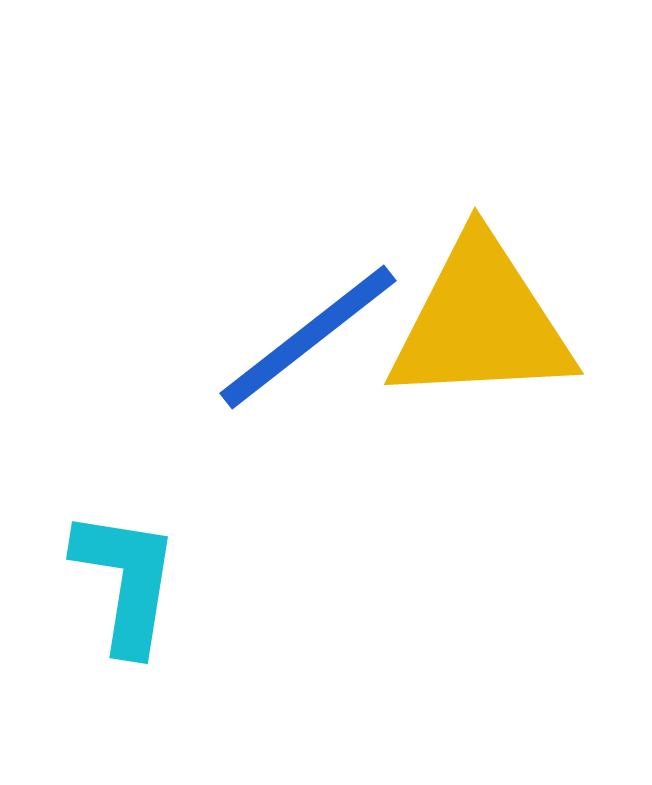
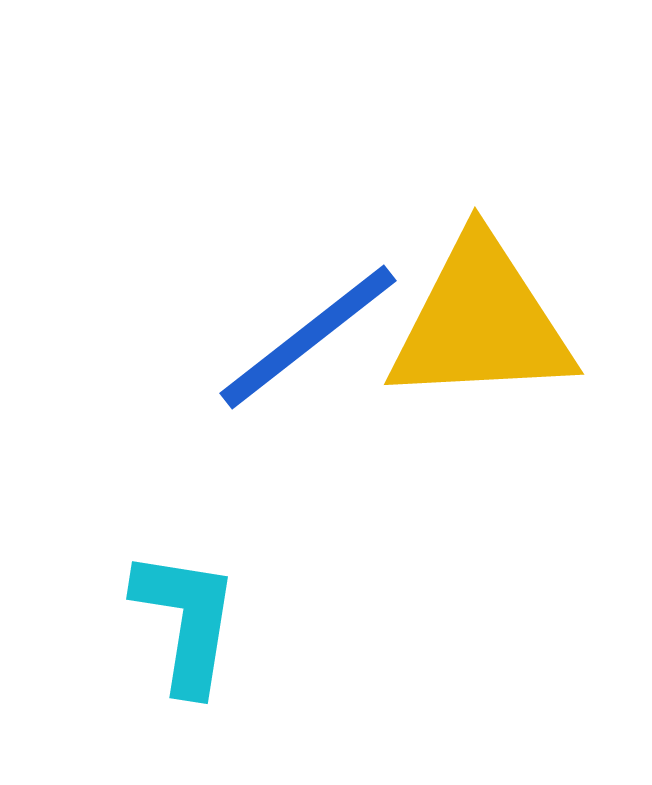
cyan L-shape: moved 60 px right, 40 px down
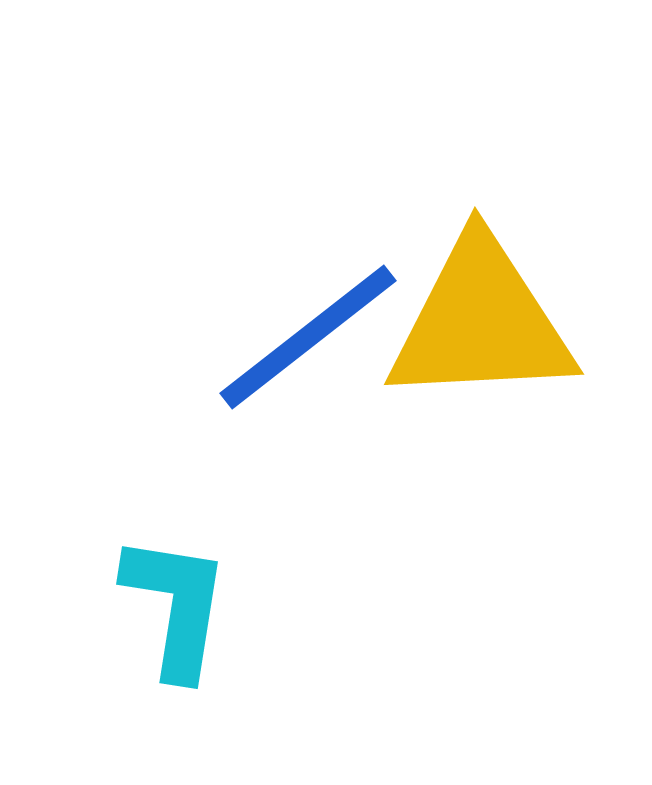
cyan L-shape: moved 10 px left, 15 px up
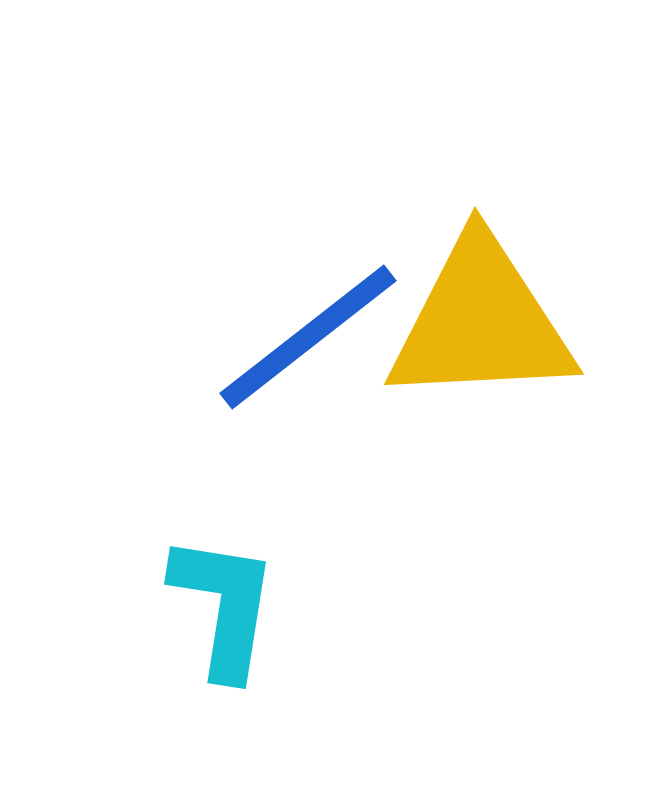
cyan L-shape: moved 48 px right
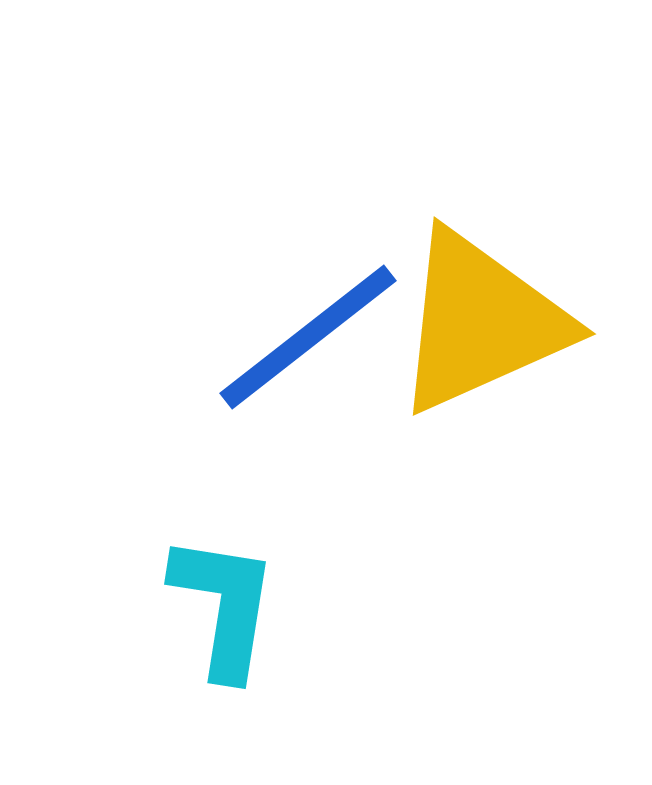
yellow triangle: rotated 21 degrees counterclockwise
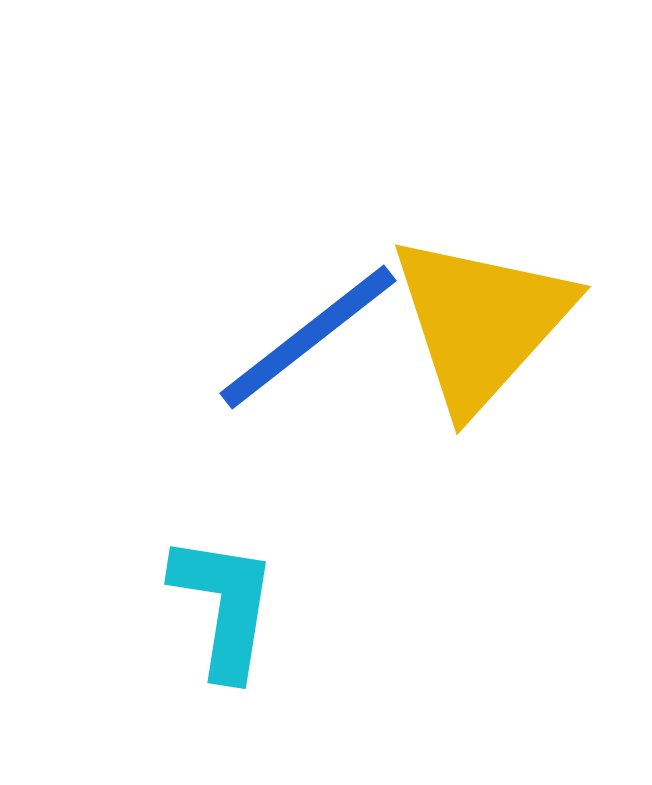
yellow triangle: rotated 24 degrees counterclockwise
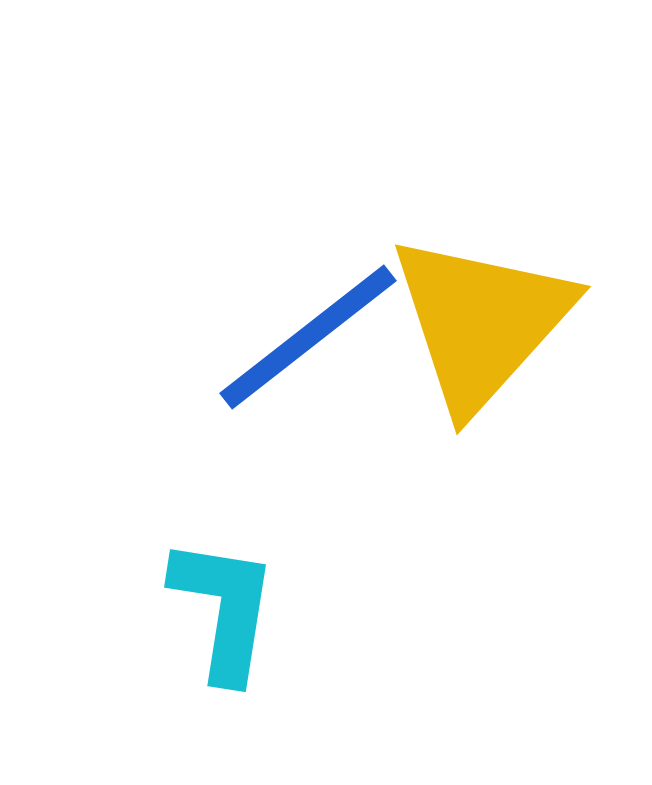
cyan L-shape: moved 3 px down
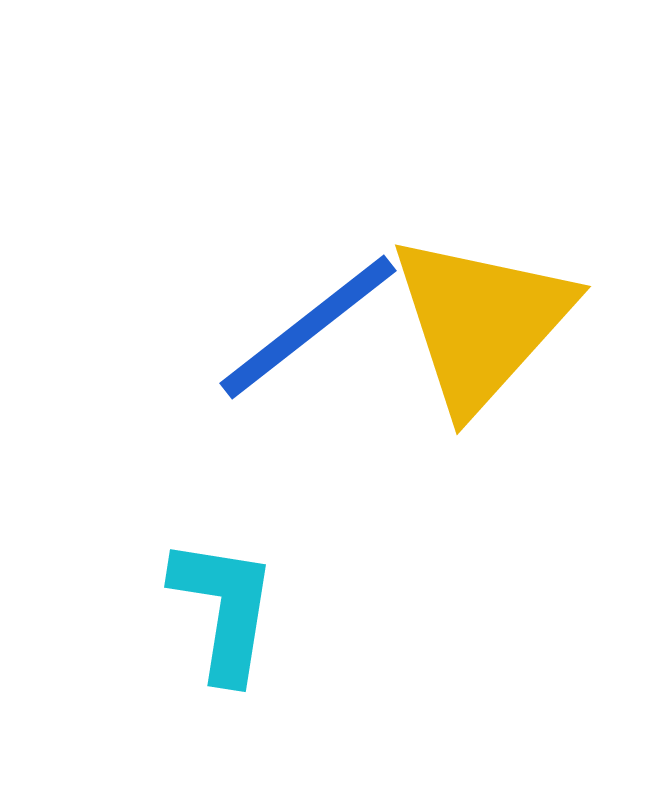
blue line: moved 10 px up
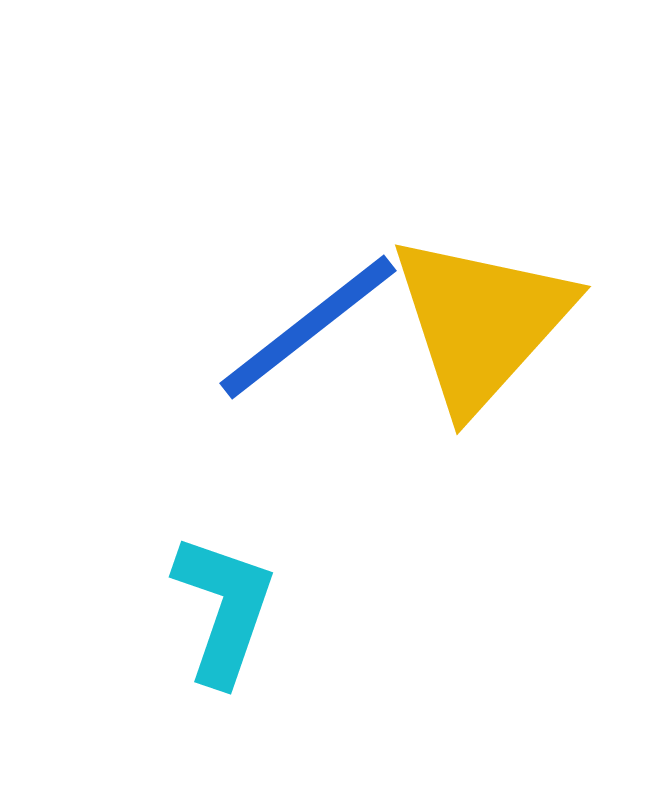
cyan L-shape: rotated 10 degrees clockwise
